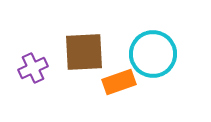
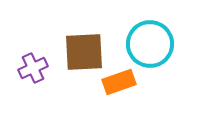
cyan circle: moved 3 px left, 10 px up
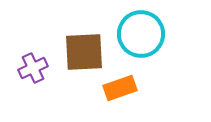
cyan circle: moved 9 px left, 10 px up
orange rectangle: moved 1 px right, 6 px down
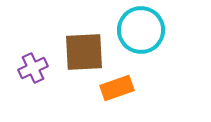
cyan circle: moved 4 px up
orange rectangle: moved 3 px left
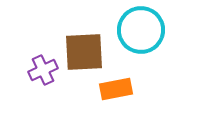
purple cross: moved 10 px right, 2 px down
orange rectangle: moved 1 px left, 1 px down; rotated 8 degrees clockwise
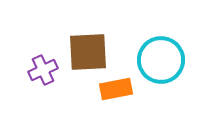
cyan circle: moved 20 px right, 30 px down
brown square: moved 4 px right
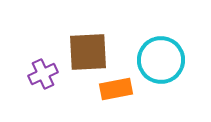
purple cross: moved 4 px down
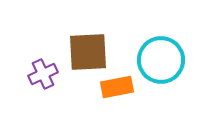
orange rectangle: moved 1 px right, 2 px up
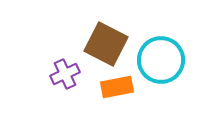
brown square: moved 18 px right, 8 px up; rotated 30 degrees clockwise
purple cross: moved 22 px right
